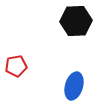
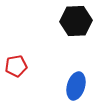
blue ellipse: moved 2 px right
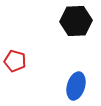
red pentagon: moved 1 px left, 5 px up; rotated 25 degrees clockwise
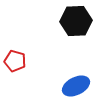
blue ellipse: rotated 48 degrees clockwise
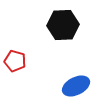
black hexagon: moved 13 px left, 4 px down
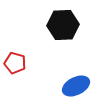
red pentagon: moved 2 px down
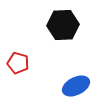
red pentagon: moved 3 px right
